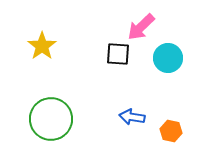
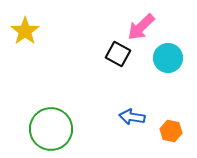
yellow star: moved 17 px left, 15 px up
black square: rotated 25 degrees clockwise
green circle: moved 10 px down
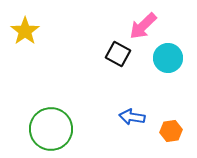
pink arrow: moved 2 px right, 1 px up
orange hexagon: rotated 20 degrees counterclockwise
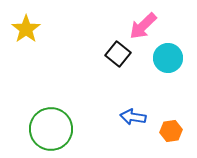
yellow star: moved 1 px right, 2 px up
black square: rotated 10 degrees clockwise
blue arrow: moved 1 px right
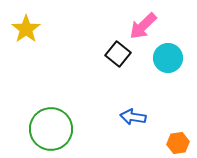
orange hexagon: moved 7 px right, 12 px down
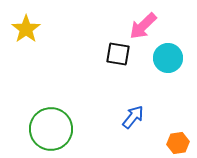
black square: rotated 30 degrees counterclockwise
blue arrow: rotated 120 degrees clockwise
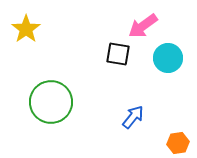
pink arrow: rotated 8 degrees clockwise
green circle: moved 27 px up
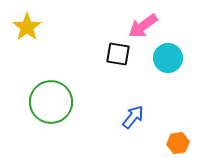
yellow star: moved 1 px right, 2 px up
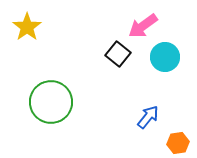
black square: rotated 30 degrees clockwise
cyan circle: moved 3 px left, 1 px up
blue arrow: moved 15 px right
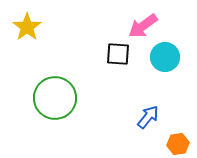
black square: rotated 35 degrees counterclockwise
green circle: moved 4 px right, 4 px up
orange hexagon: moved 1 px down
